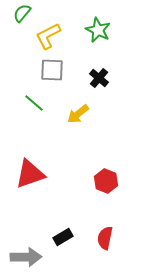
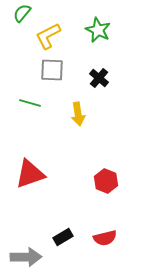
green line: moved 4 px left; rotated 25 degrees counterclockwise
yellow arrow: rotated 60 degrees counterclockwise
red semicircle: rotated 115 degrees counterclockwise
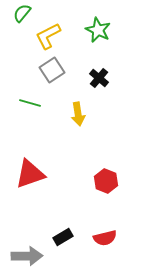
gray square: rotated 35 degrees counterclockwise
gray arrow: moved 1 px right, 1 px up
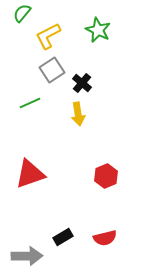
black cross: moved 17 px left, 5 px down
green line: rotated 40 degrees counterclockwise
red hexagon: moved 5 px up; rotated 15 degrees clockwise
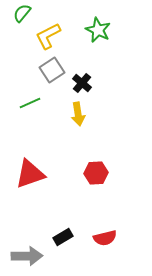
red hexagon: moved 10 px left, 3 px up; rotated 20 degrees clockwise
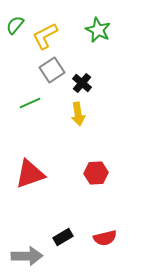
green semicircle: moved 7 px left, 12 px down
yellow L-shape: moved 3 px left
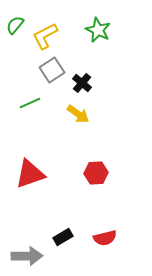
yellow arrow: rotated 45 degrees counterclockwise
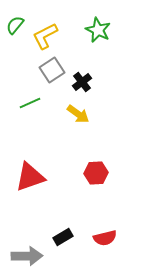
black cross: moved 1 px up; rotated 12 degrees clockwise
red triangle: moved 3 px down
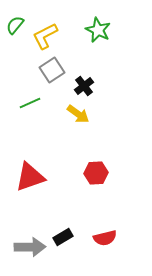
black cross: moved 2 px right, 4 px down
gray arrow: moved 3 px right, 9 px up
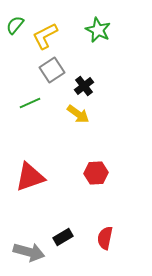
red semicircle: rotated 115 degrees clockwise
gray arrow: moved 1 px left, 5 px down; rotated 16 degrees clockwise
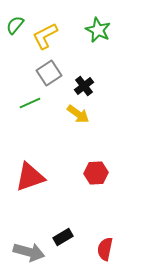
gray square: moved 3 px left, 3 px down
red semicircle: moved 11 px down
